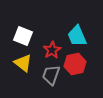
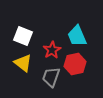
gray trapezoid: moved 2 px down
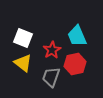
white square: moved 2 px down
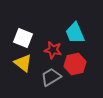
cyan trapezoid: moved 2 px left, 3 px up
red star: moved 1 px right; rotated 30 degrees counterclockwise
gray trapezoid: rotated 40 degrees clockwise
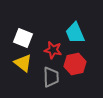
gray trapezoid: rotated 120 degrees clockwise
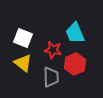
red hexagon: rotated 10 degrees counterclockwise
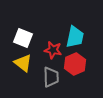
cyan trapezoid: moved 4 px down; rotated 145 degrees counterclockwise
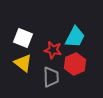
cyan trapezoid: rotated 15 degrees clockwise
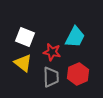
white square: moved 2 px right, 1 px up
red star: moved 1 px left, 2 px down
red hexagon: moved 3 px right, 10 px down
